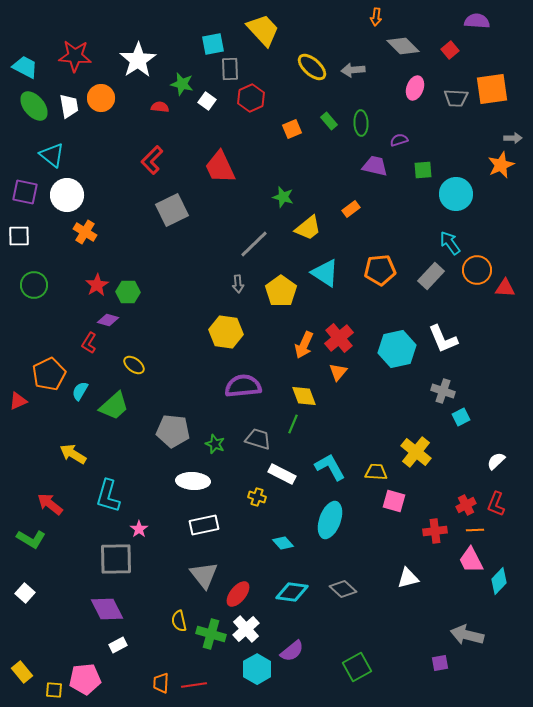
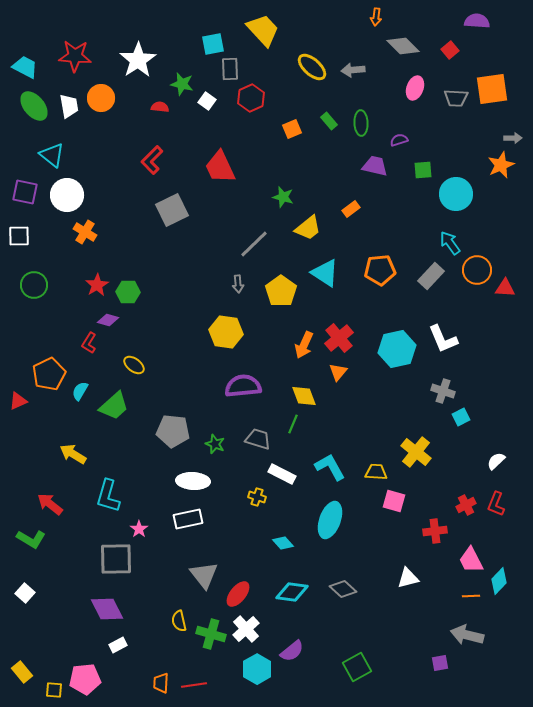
white rectangle at (204, 525): moved 16 px left, 6 px up
orange line at (475, 530): moved 4 px left, 66 px down
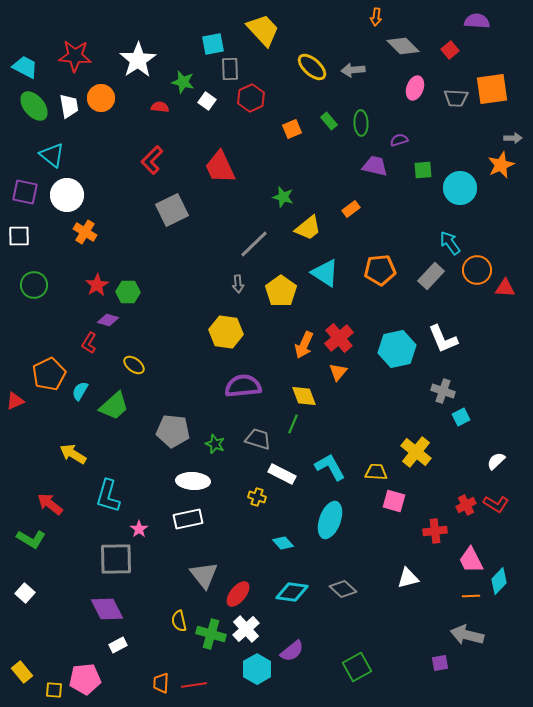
green star at (182, 84): moved 1 px right, 2 px up
cyan circle at (456, 194): moved 4 px right, 6 px up
red triangle at (18, 401): moved 3 px left
red L-shape at (496, 504): rotated 80 degrees counterclockwise
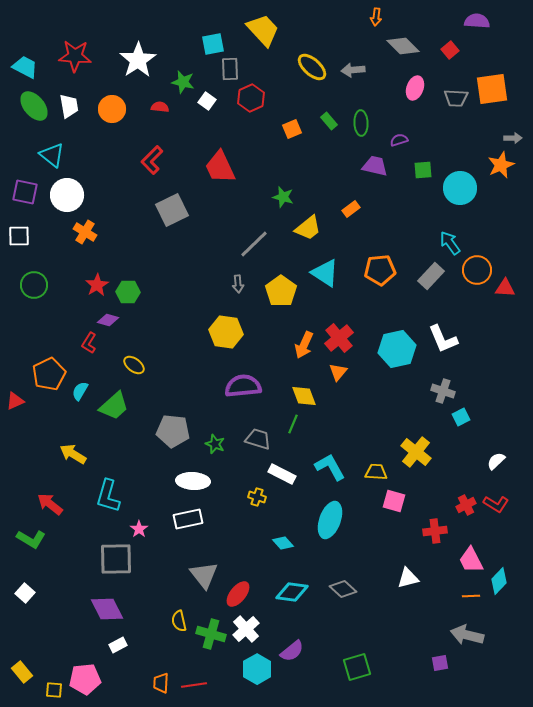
orange circle at (101, 98): moved 11 px right, 11 px down
green square at (357, 667): rotated 12 degrees clockwise
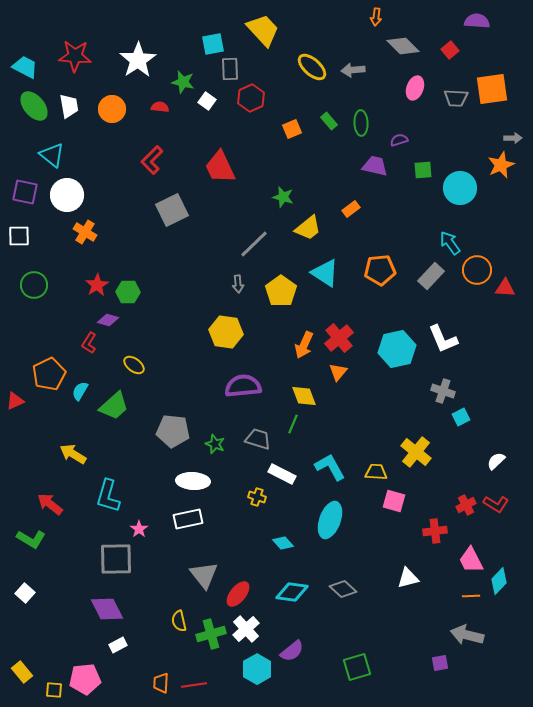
green cross at (211, 634): rotated 32 degrees counterclockwise
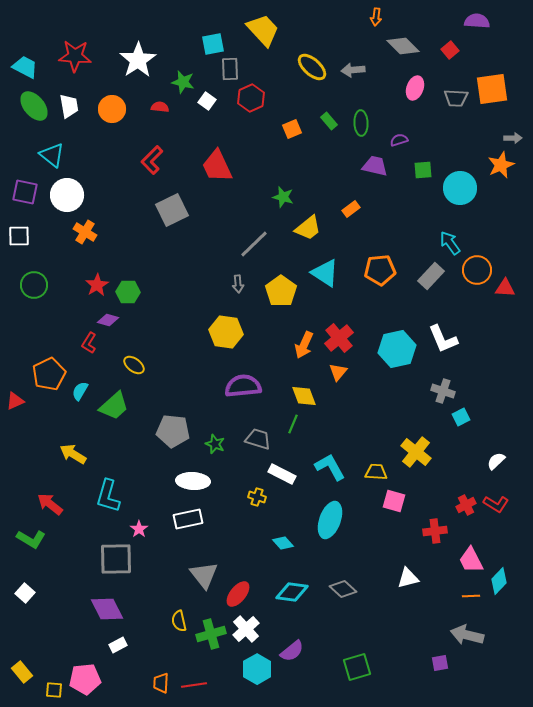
red trapezoid at (220, 167): moved 3 px left, 1 px up
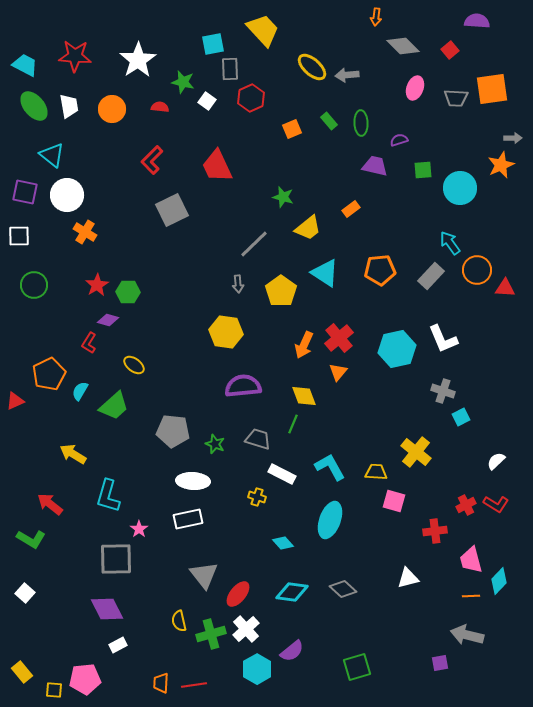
cyan trapezoid at (25, 67): moved 2 px up
gray arrow at (353, 70): moved 6 px left, 5 px down
pink trapezoid at (471, 560): rotated 12 degrees clockwise
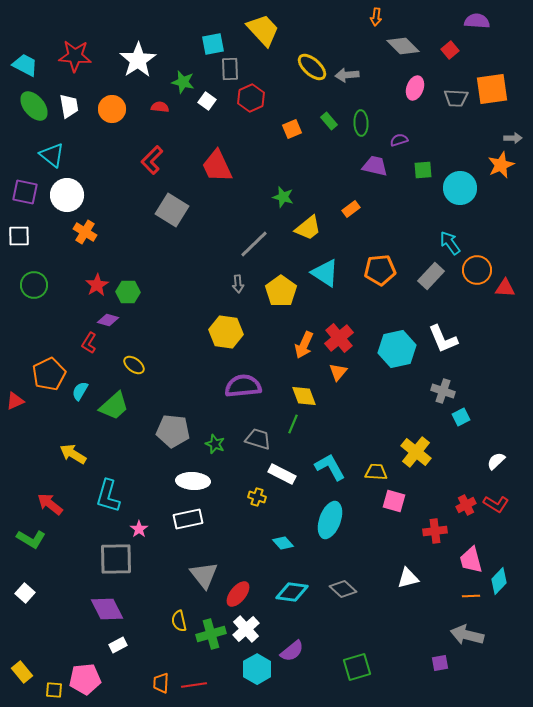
gray square at (172, 210): rotated 32 degrees counterclockwise
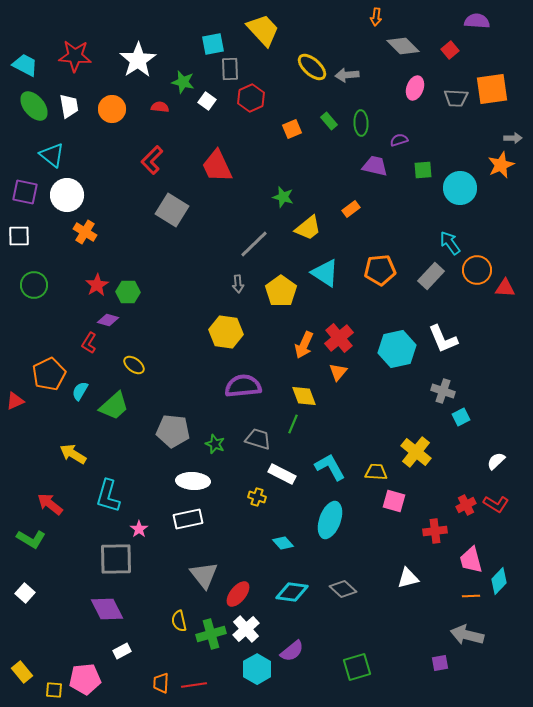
white rectangle at (118, 645): moved 4 px right, 6 px down
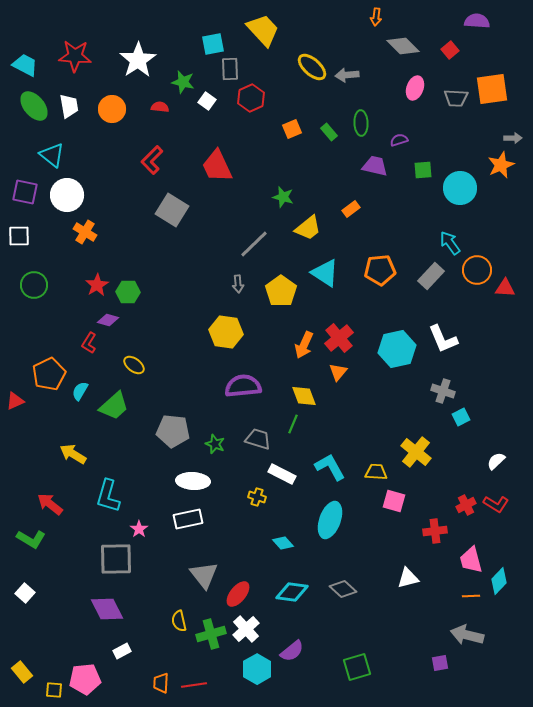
green rectangle at (329, 121): moved 11 px down
